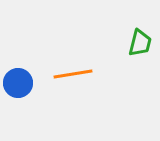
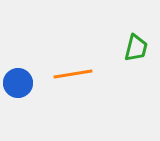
green trapezoid: moved 4 px left, 5 px down
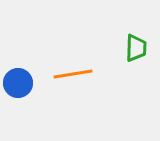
green trapezoid: rotated 12 degrees counterclockwise
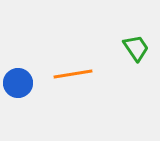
green trapezoid: rotated 36 degrees counterclockwise
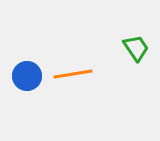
blue circle: moved 9 px right, 7 px up
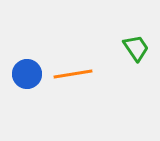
blue circle: moved 2 px up
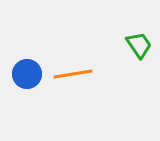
green trapezoid: moved 3 px right, 3 px up
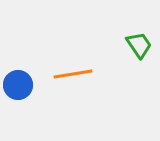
blue circle: moved 9 px left, 11 px down
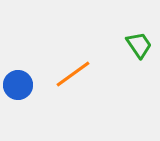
orange line: rotated 27 degrees counterclockwise
